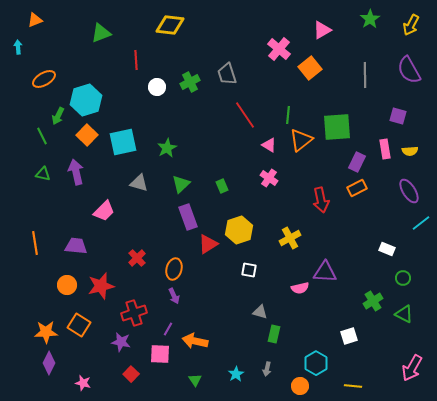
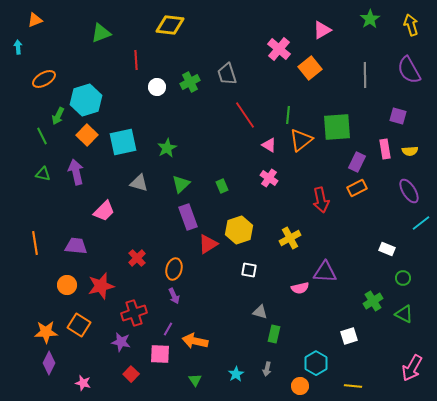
yellow arrow at (411, 25): rotated 135 degrees clockwise
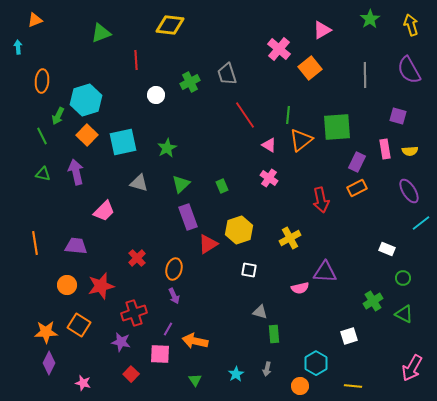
orange ellipse at (44, 79): moved 2 px left, 2 px down; rotated 55 degrees counterclockwise
white circle at (157, 87): moved 1 px left, 8 px down
green rectangle at (274, 334): rotated 18 degrees counterclockwise
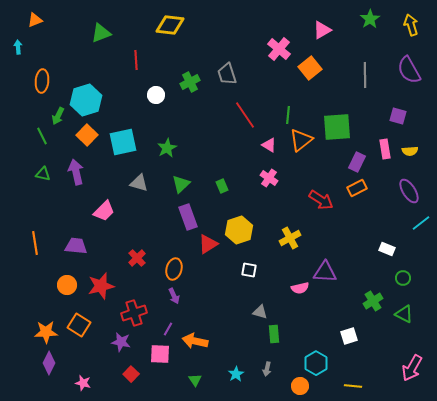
red arrow at (321, 200): rotated 45 degrees counterclockwise
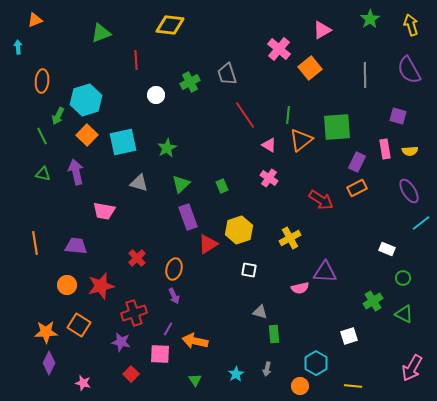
pink trapezoid at (104, 211): rotated 55 degrees clockwise
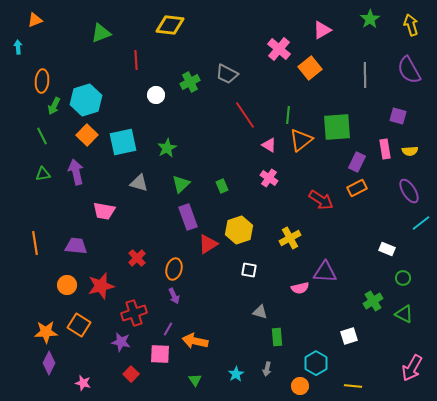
gray trapezoid at (227, 74): rotated 45 degrees counterclockwise
green arrow at (58, 116): moved 4 px left, 10 px up
green triangle at (43, 174): rotated 21 degrees counterclockwise
green rectangle at (274, 334): moved 3 px right, 3 px down
